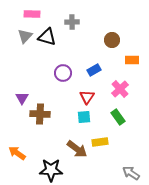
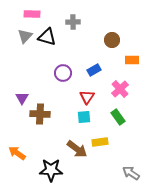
gray cross: moved 1 px right
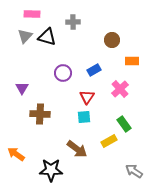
orange rectangle: moved 1 px down
purple triangle: moved 10 px up
green rectangle: moved 6 px right, 7 px down
yellow rectangle: moved 9 px right, 1 px up; rotated 21 degrees counterclockwise
orange arrow: moved 1 px left, 1 px down
gray arrow: moved 3 px right, 2 px up
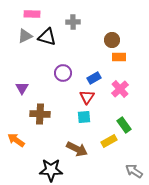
gray triangle: rotated 21 degrees clockwise
orange rectangle: moved 13 px left, 4 px up
blue rectangle: moved 8 px down
green rectangle: moved 1 px down
brown arrow: rotated 10 degrees counterclockwise
orange arrow: moved 14 px up
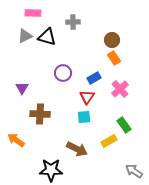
pink rectangle: moved 1 px right, 1 px up
orange rectangle: moved 5 px left, 1 px down; rotated 56 degrees clockwise
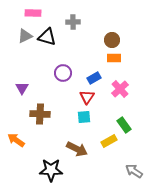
orange rectangle: rotated 56 degrees counterclockwise
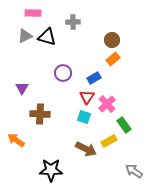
orange rectangle: moved 1 px left, 1 px down; rotated 40 degrees counterclockwise
pink cross: moved 13 px left, 15 px down
cyan square: rotated 24 degrees clockwise
brown arrow: moved 9 px right
